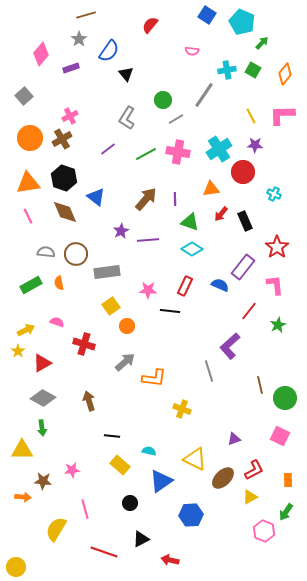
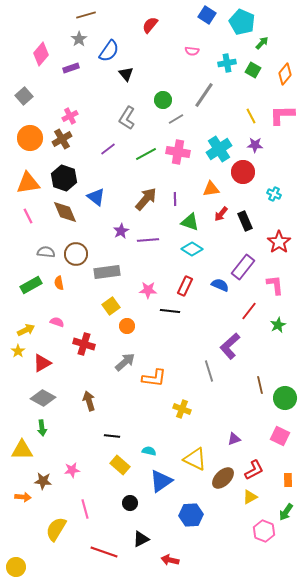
cyan cross at (227, 70): moved 7 px up
red star at (277, 247): moved 2 px right, 5 px up
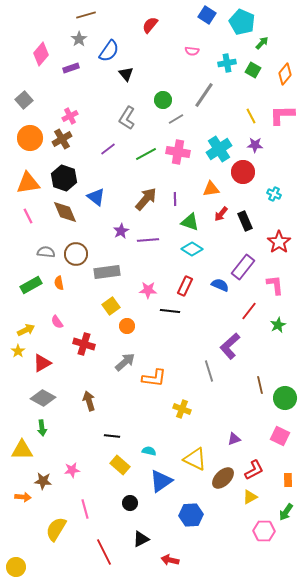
gray square at (24, 96): moved 4 px down
pink semicircle at (57, 322): rotated 144 degrees counterclockwise
pink hexagon at (264, 531): rotated 20 degrees counterclockwise
red line at (104, 552): rotated 44 degrees clockwise
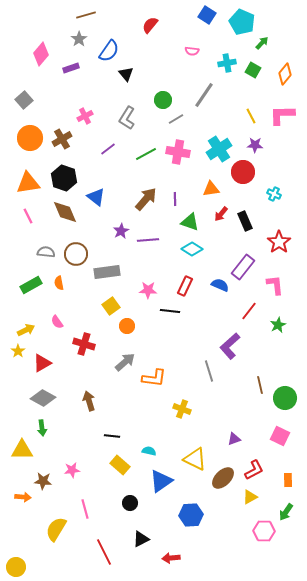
pink cross at (70, 116): moved 15 px right
red arrow at (170, 560): moved 1 px right, 2 px up; rotated 18 degrees counterclockwise
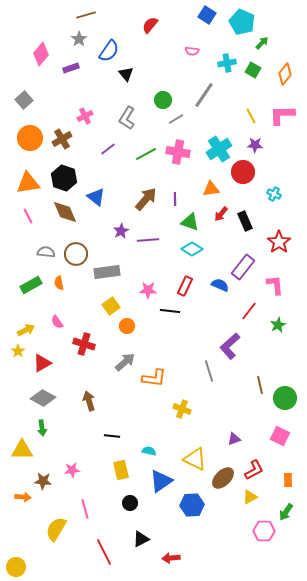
yellow rectangle at (120, 465): moved 1 px right, 5 px down; rotated 36 degrees clockwise
blue hexagon at (191, 515): moved 1 px right, 10 px up
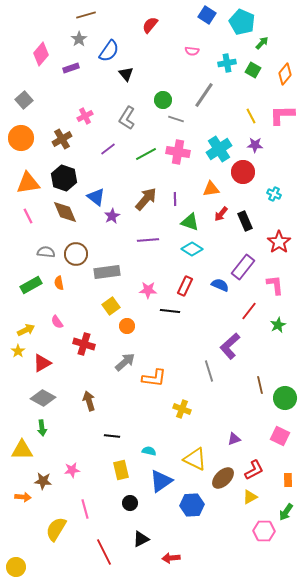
gray line at (176, 119): rotated 49 degrees clockwise
orange circle at (30, 138): moved 9 px left
purple star at (121, 231): moved 9 px left, 15 px up
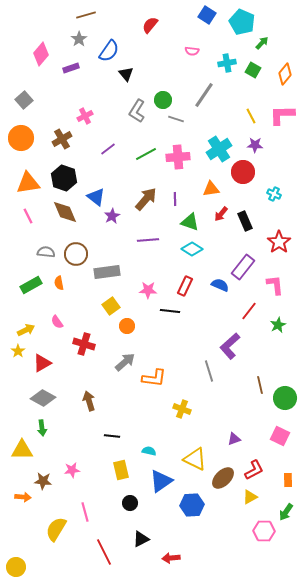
gray L-shape at (127, 118): moved 10 px right, 7 px up
pink cross at (178, 152): moved 5 px down; rotated 15 degrees counterclockwise
pink line at (85, 509): moved 3 px down
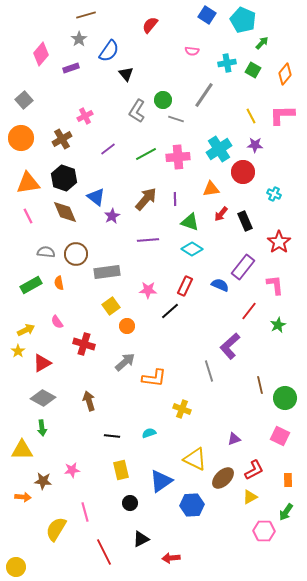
cyan pentagon at (242, 22): moved 1 px right, 2 px up
black line at (170, 311): rotated 48 degrees counterclockwise
cyan semicircle at (149, 451): moved 18 px up; rotated 32 degrees counterclockwise
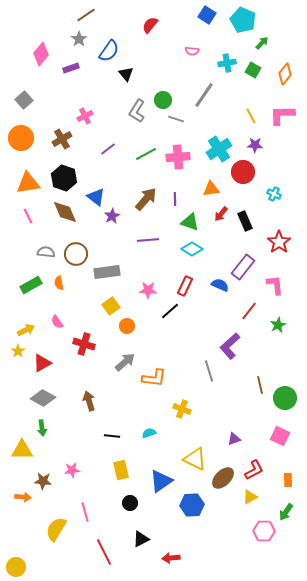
brown line at (86, 15): rotated 18 degrees counterclockwise
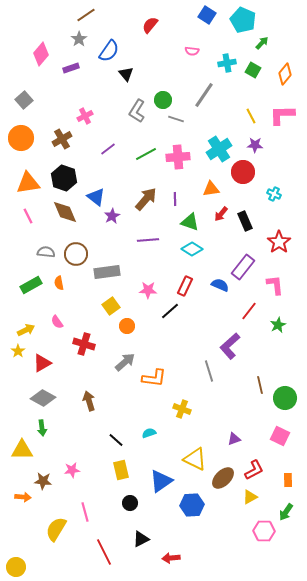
black line at (112, 436): moved 4 px right, 4 px down; rotated 35 degrees clockwise
